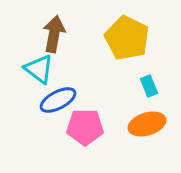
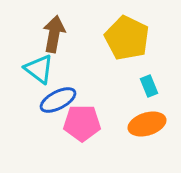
pink pentagon: moved 3 px left, 4 px up
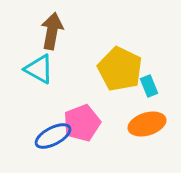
brown arrow: moved 2 px left, 3 px up
yellow pentagon: moved 7 px left, 31 px down
cyan triangle: rotated 8 degrees counterclockwise
blue ellipse: moved 5 px left, 36 px down
pink pentagon: rotated 21 degrees counterclockwise
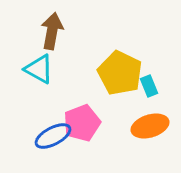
yellow pentagon: moved 4 px down
orange ellipse: moved 3 px right, 2 px down
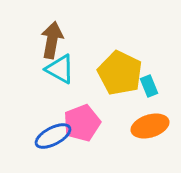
brown arrow: moved 9 px down
cyan triangle: moved 21 px right
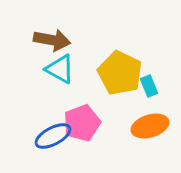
brown arrow: rotated 90 degrees clockwise
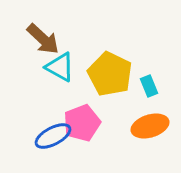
brown arrow: moved 9 px left, 1 px up; rotated 33 degrees clockwise
cyan triangle: moved 2 px up
yellow pentagon: moved 10 px left, 1 px down
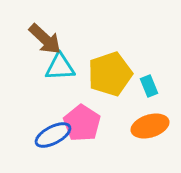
brown arrow: moved 2 px right
cyan triangle: rotated 32 degrees counterclockwise
yellow pentagon: rotated 27 degrees clockwise
pink pentagon: rotated 18 degrees counterclockwise
blue ellipse: moved 1 px up
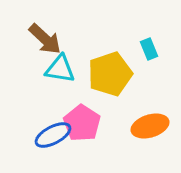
cyan triangle: moved 2 px down; rotated 12 degrees clockwise
cyan rectangle: moved 37 px up
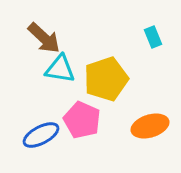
brown arrow: moved 1 px left, 1 px up
cyan rectangle: moved 4 px right, 12 px up
yellow pentagon: moved 4 px left, 5 px down
pink pentagon: moved 3 px up; rotated 9 degrees counterclockwise
blue ellipse: moved 12 px left
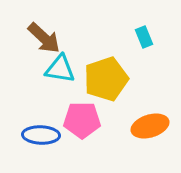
cyan rectangle: moved 9 px left
pink pentagon: rotated 24 degrees counterclockwise
blue ellipse: rotated 30 degrees clockwise
